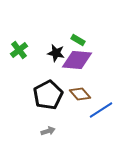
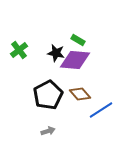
purple diamond: moved 2 px left
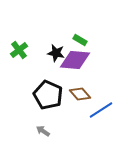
green rectangle: moved 2 px right
black pentagon: rotated 20 degrees counterclockwise
gray arrow: moved 5 px left; rotated 128 degrees counterclockwise
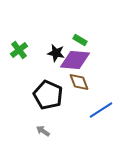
brown diamond: moved 1 px left, 12 px up; rotated 20 degrees clockwise
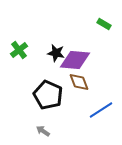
green rectangle: moved 24 px right, 16 px up
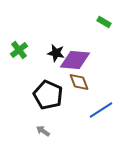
green rectangle: moved 2 px up
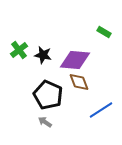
green rectangle: moved 10 px down
black star: moved 13 px left, 2 px down
gray arrow: moved 2 px right, 9 px up
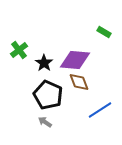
black star: moved 1 px right, 8 px down; rotated 24 degrees clockwise
blue line: moved 1 px left
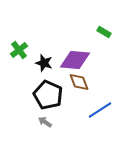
black star: rotated 18 degrees counterclockwise
